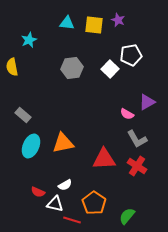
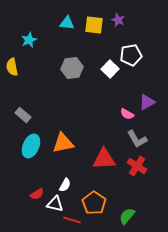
white semicircle: rotated 32 degrees counterclockwise
red semicircle: moved 1 px left, 2 px down; rotated 56 degrees counterclockwise
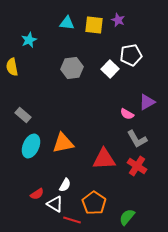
white triangle: rotated 18 degrees clockwise
green semicircle: moved 1 px down
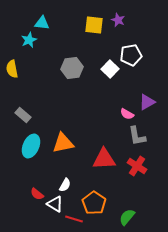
cyan triangle: moved 25 px left
yellow semicircle: moved 2 px down
gray L-shape: moved 3 px up; rotated 20 degrees clockwise
red semicircle: rotated 72 degrees clockwise
red line: moved 2 px right, 1 px up
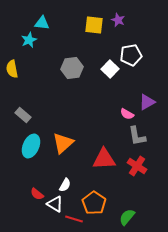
orange triangle: rotated 30 degrees counterclockwise
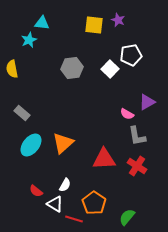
gray rectangle: moved 1 px left, 2 px up
cyan ellipse: moved 1 px up; rotated 15 degrees clockwise
red semicircle: moved 1 px left, 3 px up
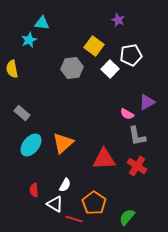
yellow square: moved 21 px down; rotated 30 degrees clockwise
red semicircle: moved 2 px left, 1 px up; rotated 48 degrees clockwise
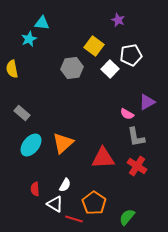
cyan star: moved 1 px up
gray L-shape: moved 1 px left, 1 px down
red triangle: moved 1 px left, 1 px up
red semicircle: moved 1 px right, 1 px up
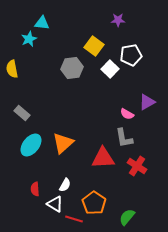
purple star: rotated 24 degrees counterclockwise
gray L-shape: moved 12 px left, 1 px down
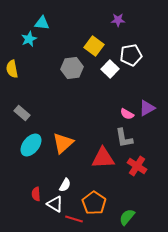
purple triangle: moved 6 px down
red semicircle: moved 1 px right, 5 px down
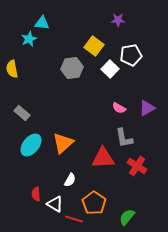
pink semicircle: moved 8 px left, 6 px up
white semicircle: moved 5 px right, 5 px up
